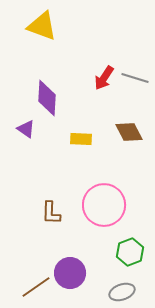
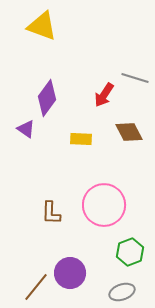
red arrow: moved 17 px down
purple diamond: rotated 33 degrees clockwise
brown line: rotated 16 degrees counterclockwise
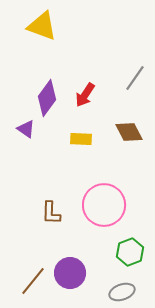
gray line: rotated 72 degrees counterclockwise
red arrow: moved 19 px left
brown line: moved 3 px left, 6 px up
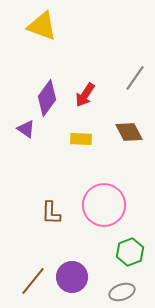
purple circle: moved 2 px right, 4 px down
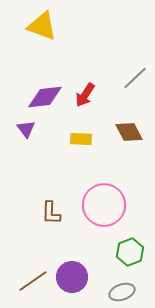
gray line: rotated 12 degrees clockwise
purple diamond: moved 2 px left, 1 px up; rotated 48 degrees clockwise
purple triangle: rotated 18 degrees clockwise
brown line: rotated 16 degrees clockwise
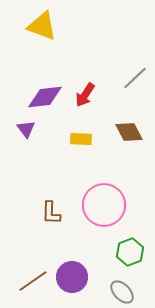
gray ellipse: rotated 65 degrees clockwise
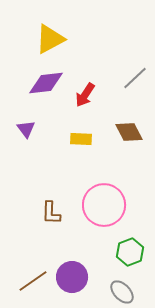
yellow triangle: moved 8 px right, 13 px down; rotated 48 degrees counterclockwise
purple diamond: moved 1 px right, 14 px up
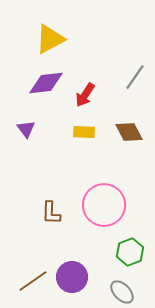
gray line: moved 1 px up; rotated 12 degrees counterclockwise
yellow rectangle: moved 3 px right, 7 px up
